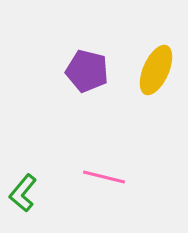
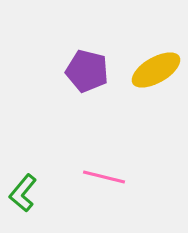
yellow ellipse: rotated 36 degrees clockwise
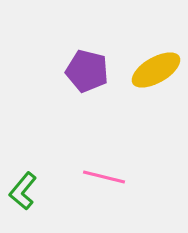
green L-shape: moved 2 px up
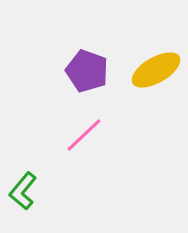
purple pentagon: rotated 6 degrees clockwise
pink line: moved 20 px left, 42 px up; rotated 57 degrees counterclockwise
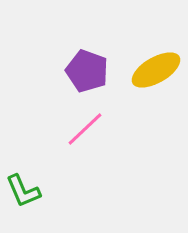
pink line: moved 1 px right, 6 px up
green L-shape: rotated 63 degrees counterclockwise
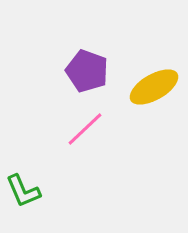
yellow ellipse: moved 2 px left, 17 px down
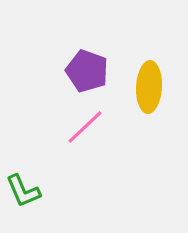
yellow ellipse: moved 5 px left; rotated 57 degrees counterclockwise
pink line: moved 2 px up
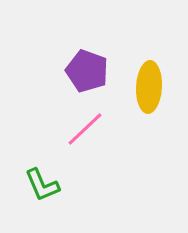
pink line: moved 2 px down
green L-shape: moved 19 px right, 6 px up
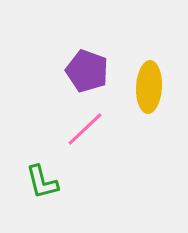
green L-shape: moved 3 px up; rotated 9 degrees clockwise
